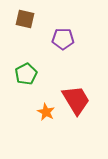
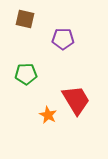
green pentagon: rotated 25 degrees clockwise
orange star: moved 2 px right, 3 px down
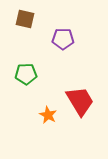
red trapezoid: moved 4 px right, 1 px down
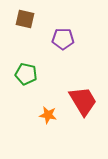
green pentagon: rotated 15 degrees clockwise
red trapezoid: moved 3 px right
orange star: rotated 18 degrees counterclockwise
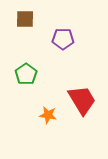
brown square: rotated 12 degrees counterclockwise
green pentagon: rotated 25 degrees clockwise
red trapezoid: moved 1 px left, 1 px up
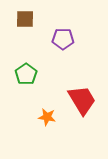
orange star: moved 1 px left, 2 px down
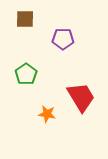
red trapezoid: moved 1 px left, 3 px up
orange star: moved 3 px up
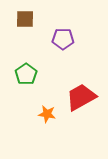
red trapezoid: rotated 88 degrees counterclockwise
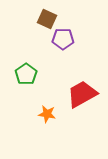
brown square: moved 22 px right; rotated 24 degrees clockwise
red trapezoid: moved 1 px right, 3 px up
